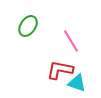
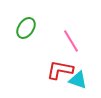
green ellipse: moved 2 px left, 2 px down
cyan triangle: moved 1 px right, 3 px up
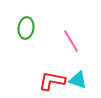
green ellipse: rotated 25 degrees counterclockwise
red L-shape: moved 8 px left, 11 px down
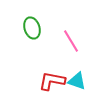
green ellipse: moved 6 px right; rotated 25 degrees counterclockwise
cyan triangle: moved 1 px left, 1 px down
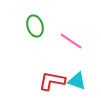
green ellipse: moved 3 px right, 2 px up
pink line: rotated 25 degrees counterclockwise
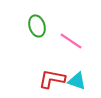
green ellipse: moved 2 px right
red L-shape: moved 2 px up
